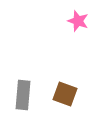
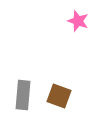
brown square: moved 6 px left, 2 px down
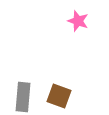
gray rectangle: moved 2 px down
